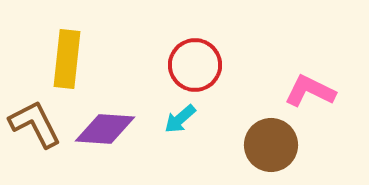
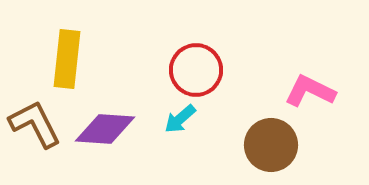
red circle: moved 1 px right, 5 px down
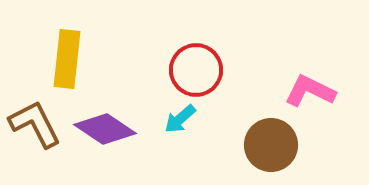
purple diamond: rotated 30 degrees clockwise
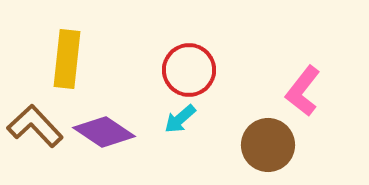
red circle: moved 7 px left
pink L-shape: moved 7 px left; rotated 78 degrees counterclockwise
brown L-shape: moved 2 px down; rotated 16 degrees counterclockwise
purple diamond: moved 1 px left, 3 px down
brown circle: moved 3 px left
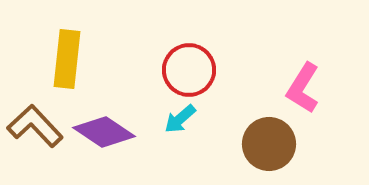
pink L-shape: moved 3 px up; rotated 6 degrees counterclockwise
brown circle: moved 1 px right, 1 px up
